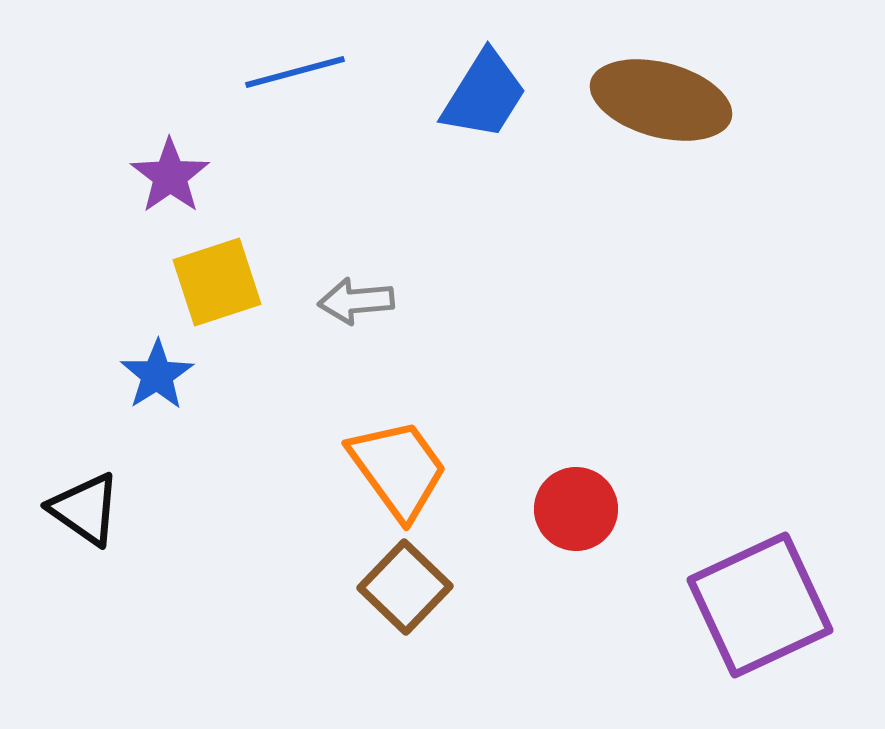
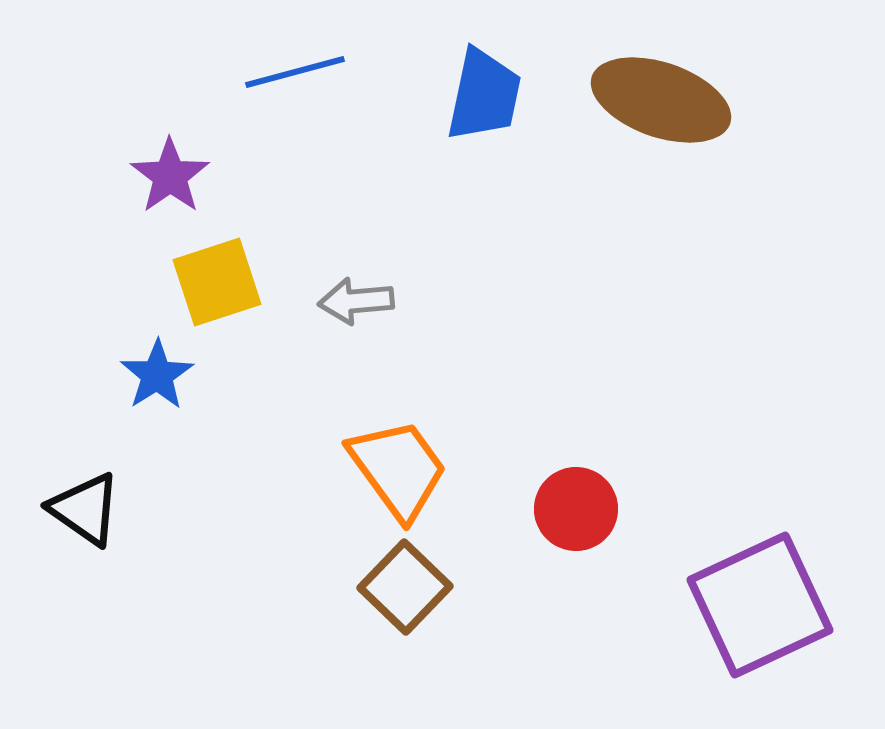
blue trapezoid: rotated 20 degrees counterclockwise
brown ellipse: rotated 4 degrees clockwise
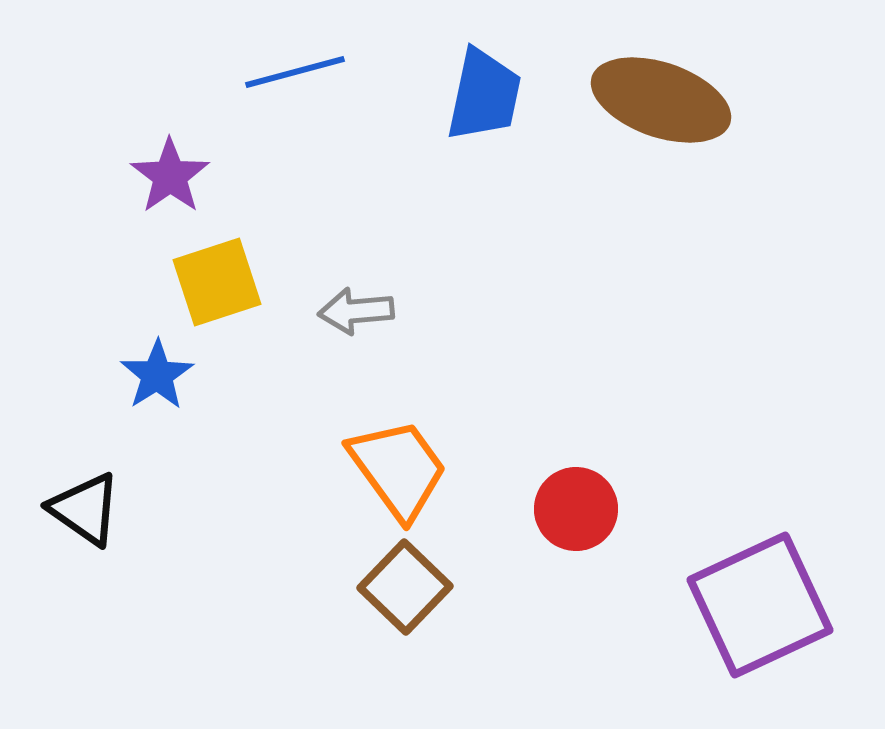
gray arrow: moved 10 px down
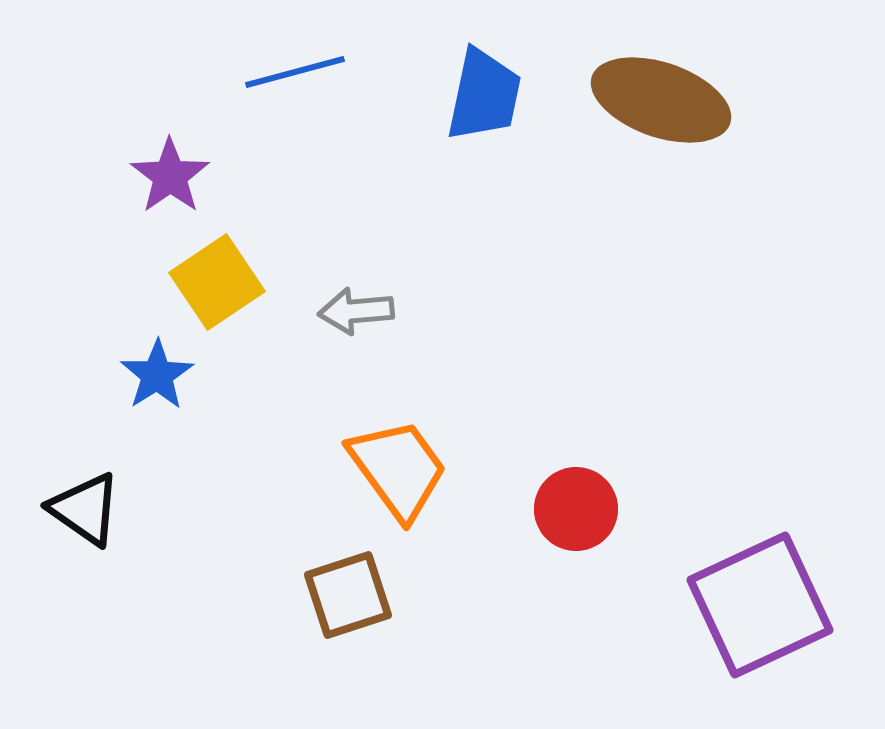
yellow square: rotated 16 degrees counterclockwise
brown square: moved 57 px left, 8 px down; rotated 28 degrees clockwise
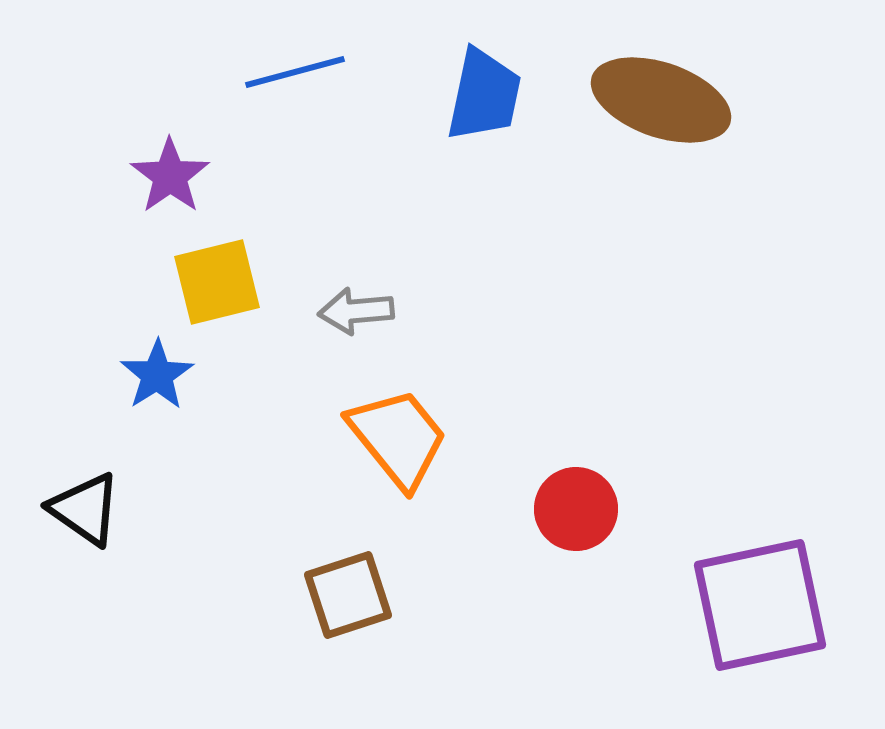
yellow square: rotated 20 degrees clockwise
orange trapezoid: moved 31 px up; rotated 3 degrees counterclockwise
purple square: rotated 13 degrees clockwise
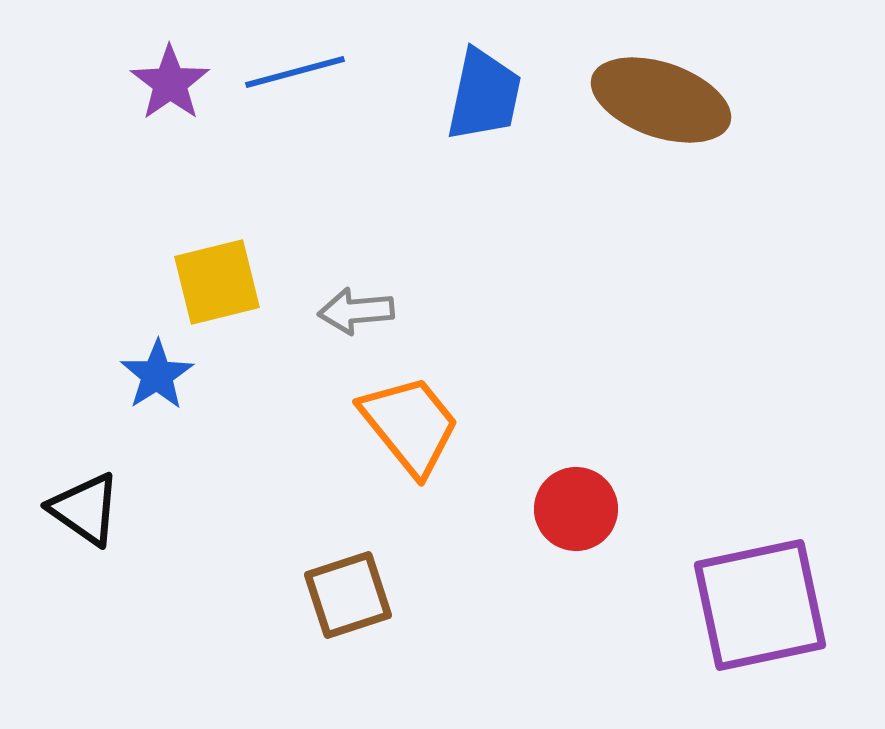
purple star: moved 93 px up
orange trapezoid: moved 12 px right, 13 px up
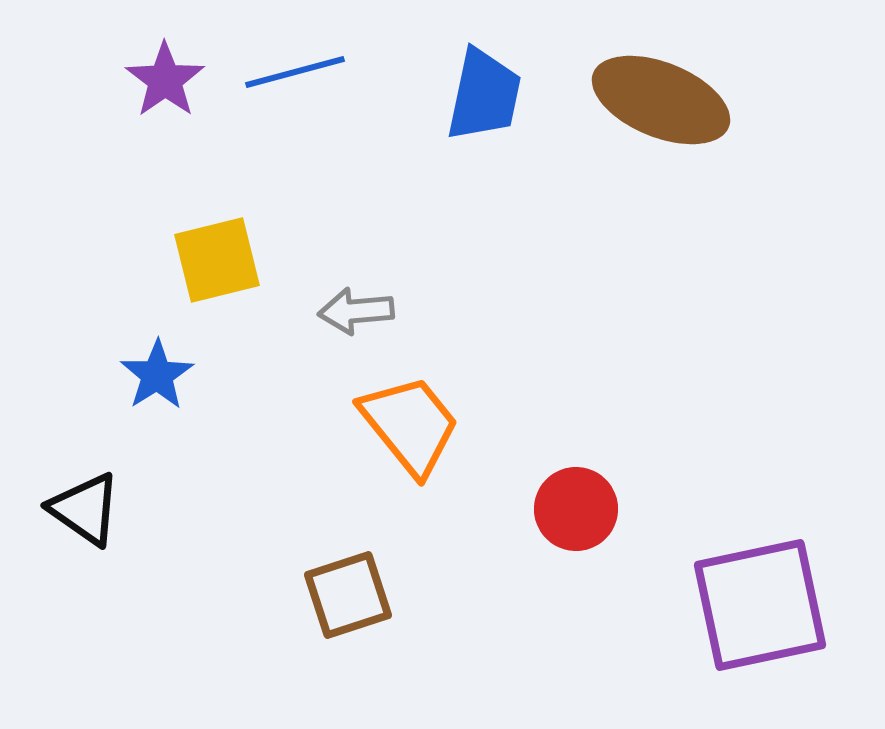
purple star: moved 5 px left, 3 px up
brown ellipse: rotated 3 degrees clockwise
yellow square: moved 22 px up
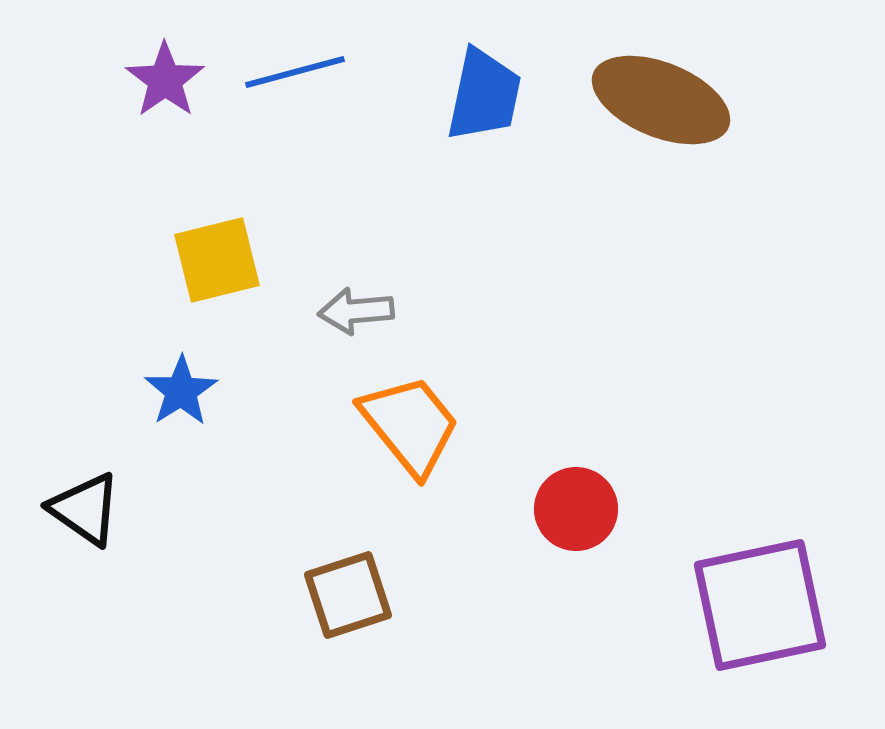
blue star: moved 24 px right, 16 px down
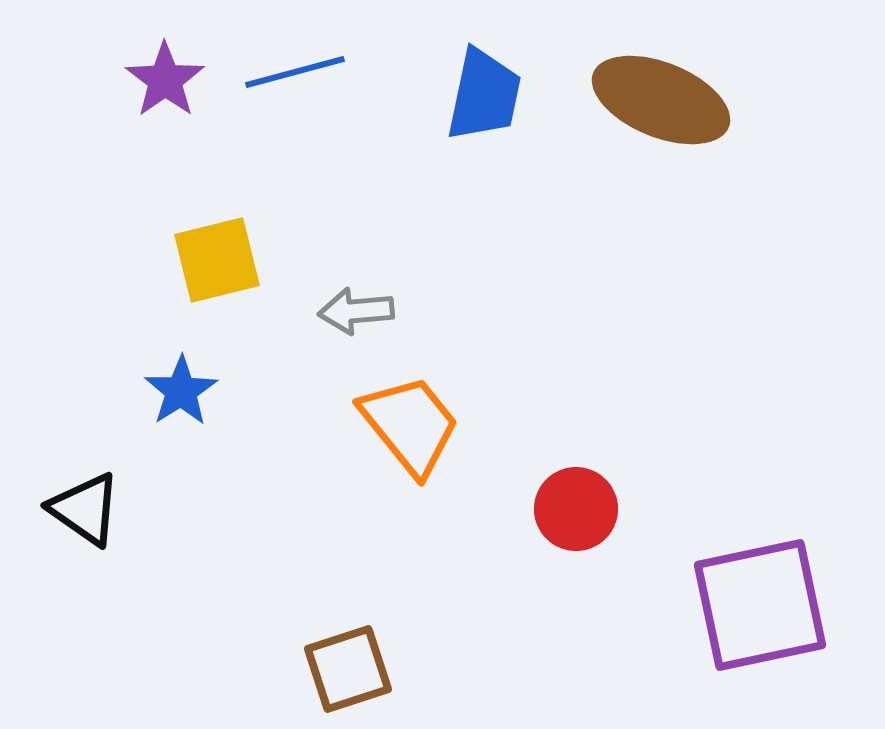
brown square: moved 74 px down
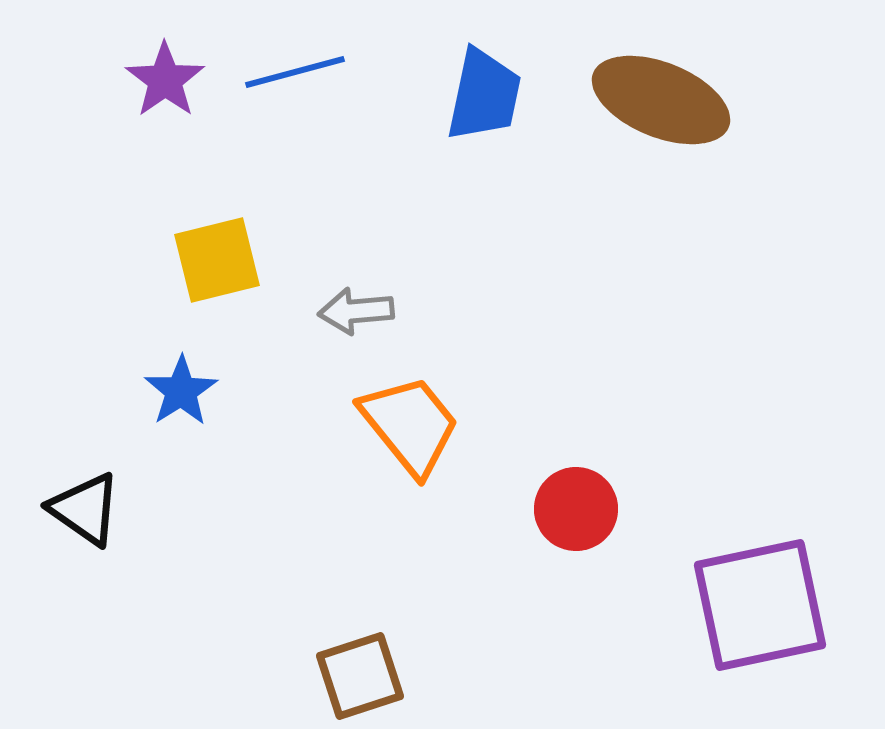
brown square: moved 12 px right, 7 px down
